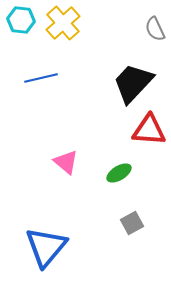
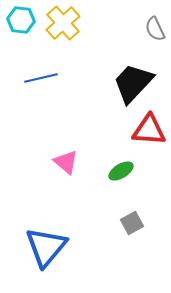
green ellipse: moved 2 px right, 2 px up
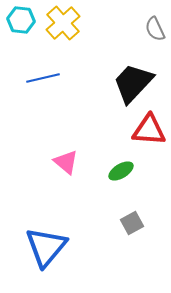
blue line: moved 2 px right
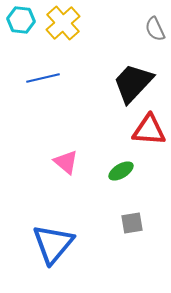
gray square: rotated 20 degrees clockwise
blue triangle: moved 7 px right, 3 px up
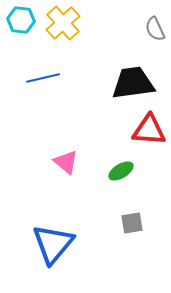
black trapezoid: rotated 39 degrees clockwise
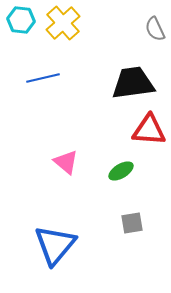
blue triangle: moved 2 px right, 1 px down
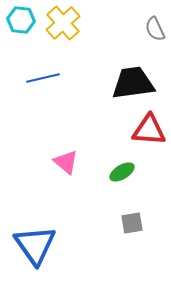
green ellipse: moved 1 px right, 1 px down
blue triangle: moved 20 px left; rotated 15 degrees counterclockwise
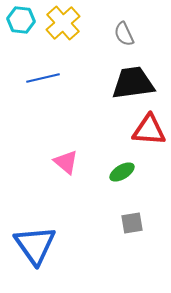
gray semicircle: moved 31 px left, 5 px down
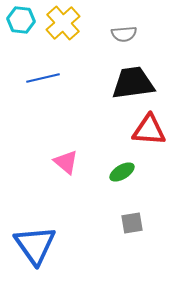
gray semicircle: rotated 70 degrees counterclockwise
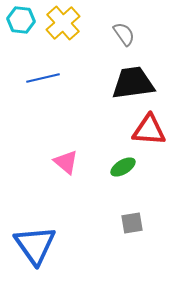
gray semicircle: rotated 120 degrees counterclockwise
green ellipse: moved 1 px right, 5 px up
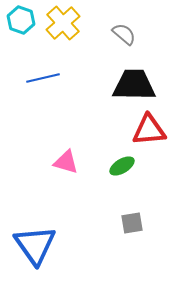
cyan hexagon: rotated 12 degrees clockwise
gray semicircle: rotated 15 degrees counterclockwise
black trapezoid: moved 1 px right, 2 px down; rotated 9 degrees clockwise
red triangle: rotated 9 degrees counterclockwise
pink triangle: rotated 24 degrees counterclockwise
green ellipse: moved 1 px left, 1 px up
